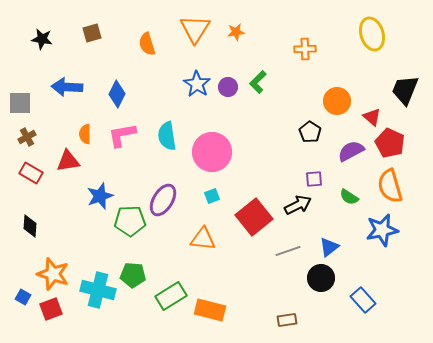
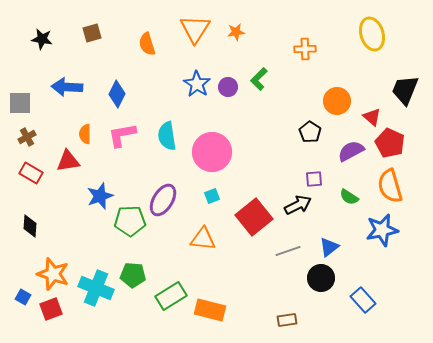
green L-shape at (258, 82): moved 1 px right, 3 px up
cyan cross at (98, 290): moved 2 px left, 2 px up; rotated 8 degrees clockwise
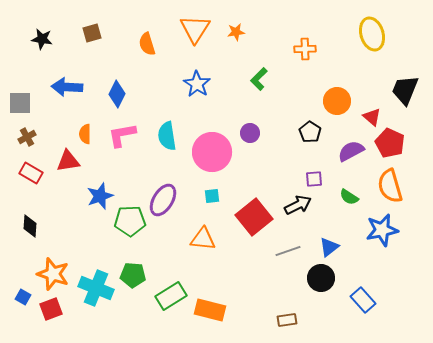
purple circle at (228, 87): moved 22 px right, 46 px down
cyan square at (212, 196): rotated 14 degrees clockwise
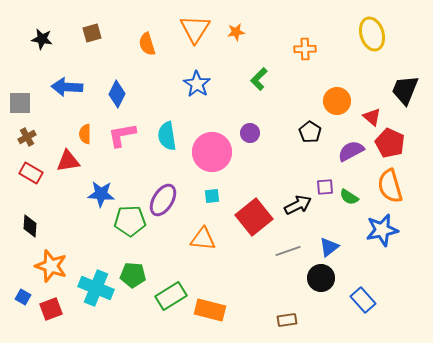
purple square at (314, 179): moved 11 px right, 8 px down
blue star at (100, 196): moved 1 px right, 2 px up; rotated 24 degrees clockwise
orange star at (53, 274): moved 2 px left, 8 px up
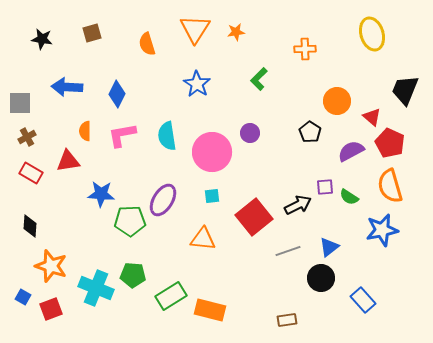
orange semicircle at (85, 134): moved 3 px up
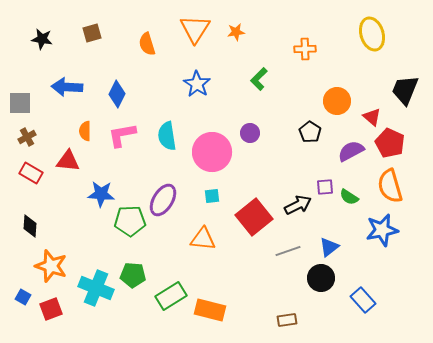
red triangle at (68, 161): rotated 15 degrees clockwise
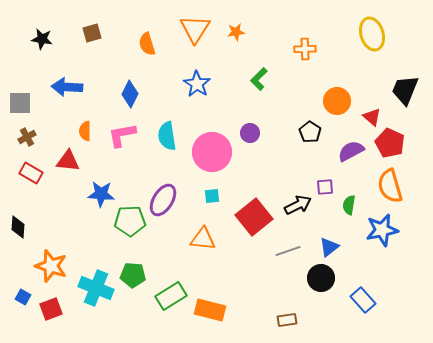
blue diamond at (117, 94): moved 13 px right
green semicircle at (349, 197): moved 8 px down; rotated 66 degrees clockwise
black diamond at (30, 226): moved 12 px left, 1 px down
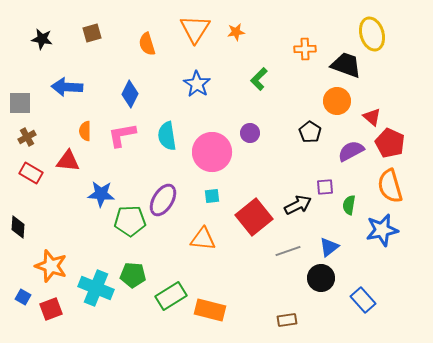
black trapezoid at (405, 90): moved 59 px left, 25 px up; rotated 88 degrees clockwise
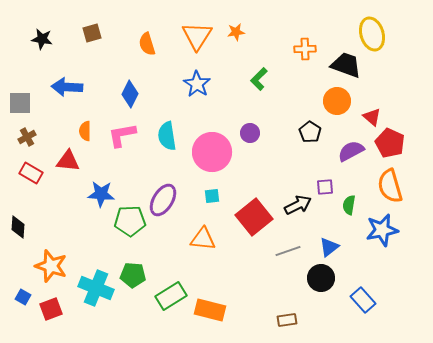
orange triangle at (195, 29): moved 2 px right, 7 px down
